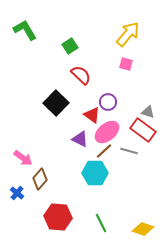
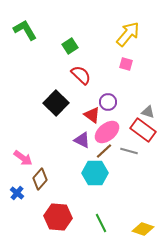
purple triangle: moved 2 px right, 1 px down
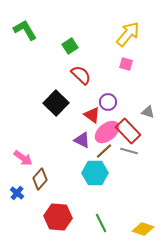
red rectangle: moved 15 px left, 1 px down; rotated 10 degrees clockwise
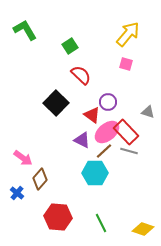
red rectangle: moved 2 px left, 1 px down
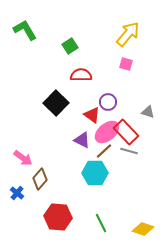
red semicircle: rotated 45 degrees counterclockwise
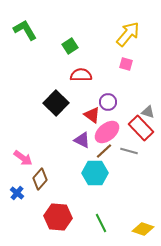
red rectangle: moved 15 px right, 4 px up
